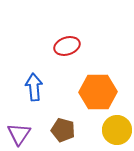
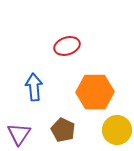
orange hexagon: moved 3 px left
brown pentagon: rotated 10 degrees clockwise
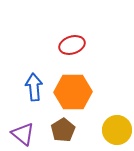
red ellipse: moved 5 px right, 1 px up
orange hexagon: moved 22 px left
brown pentagon: rotated 15 degrees clockwise
purple triangle: moved 4 px right; rotated 25 degrees counterclockwise
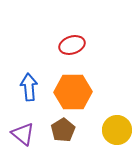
blue arrow: moved 5 px left
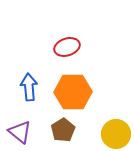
red ellipse: moved 5 px left, 2 px down
yellow circle: moved 1 px left, 4 px down
purple triangle: moved 3 px left, 2 px up
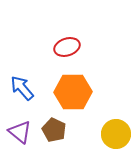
blue arrow: moved 7 px left, 1 px down; rotated 36 degrees counterclockwise
brown pentagon: moved 9 px left; rotated 15 degrees counterclockwise
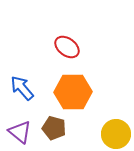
red ellipse: rotated 55 degrees clockwise
brown pentagon: moved 2 px up; rotated 10 degrees counterclockwise
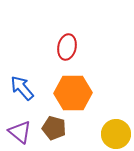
red ellipse: rotated 65 degrees clockwise
orange hexagon: moved 1 px down
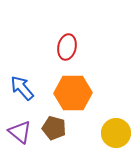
yellow circle: moved 1 px up
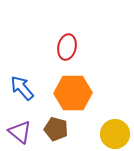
brown pentagon: moved 2 px right, 1 px down
yellow circle: moved 1 px left, 1 px down
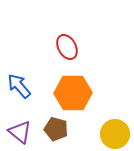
red ellipse: rotated 40 degrees counterclockwise
blue arrow: moved 3 px left, 2 px up
